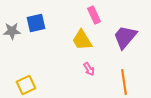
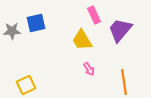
purple trapezoid: moved 5 px left, 7 px up
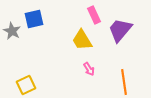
blue square: moved 2 px left, 4 px up
gray star: rotated 30 degrees clockwise
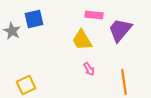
pink rectangle: rotated 60 degrees counterclockwise
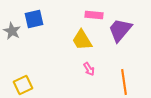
yellow square: moved 3 px left
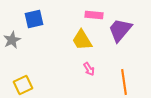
gray star: moved 9 px down; rotated 18 degrees clockwise
